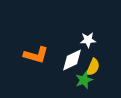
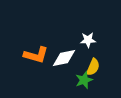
white diamond: moved 8 px left, 2 px up; rotated 15 degrees clockwise
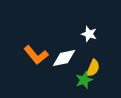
white star: moved 1 px right, 6 px up; rotated 21 degrees clockwise
orange L-shape: rotated 35 degrees clockwise
yellow semicircle: moved 1 px down
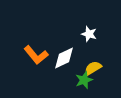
white diamond: rotated 15 degrees counterclockwise
yellow semicircle: rotated 144 degrees counterclockwise
